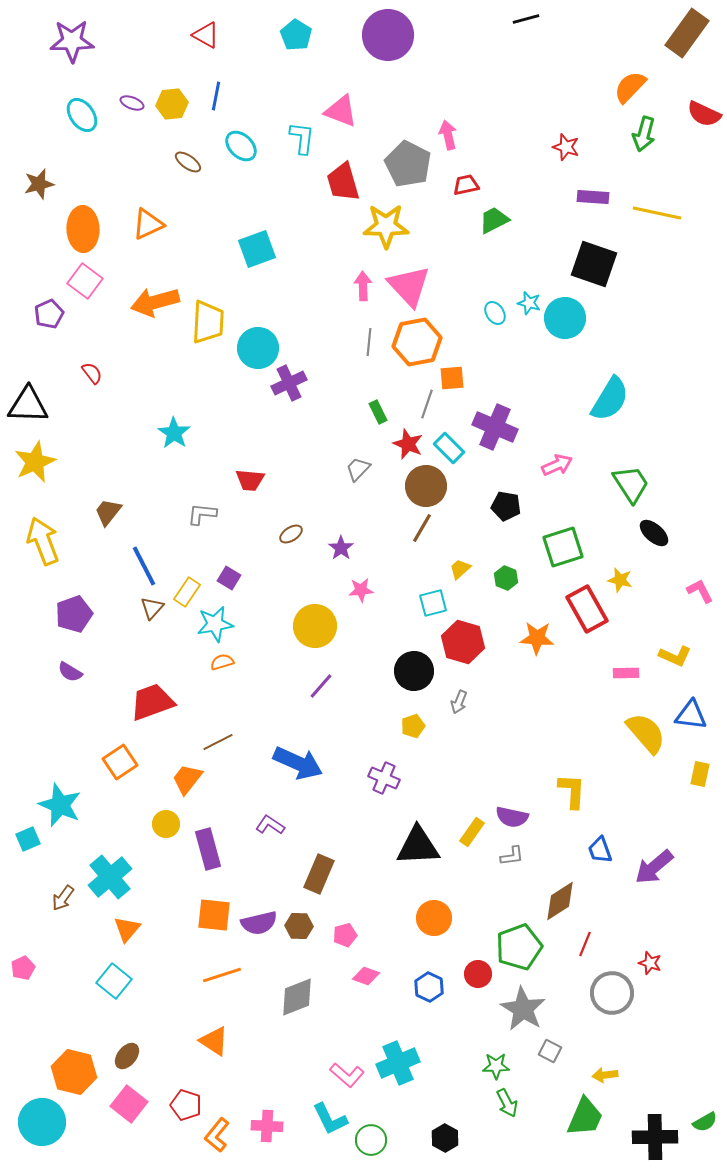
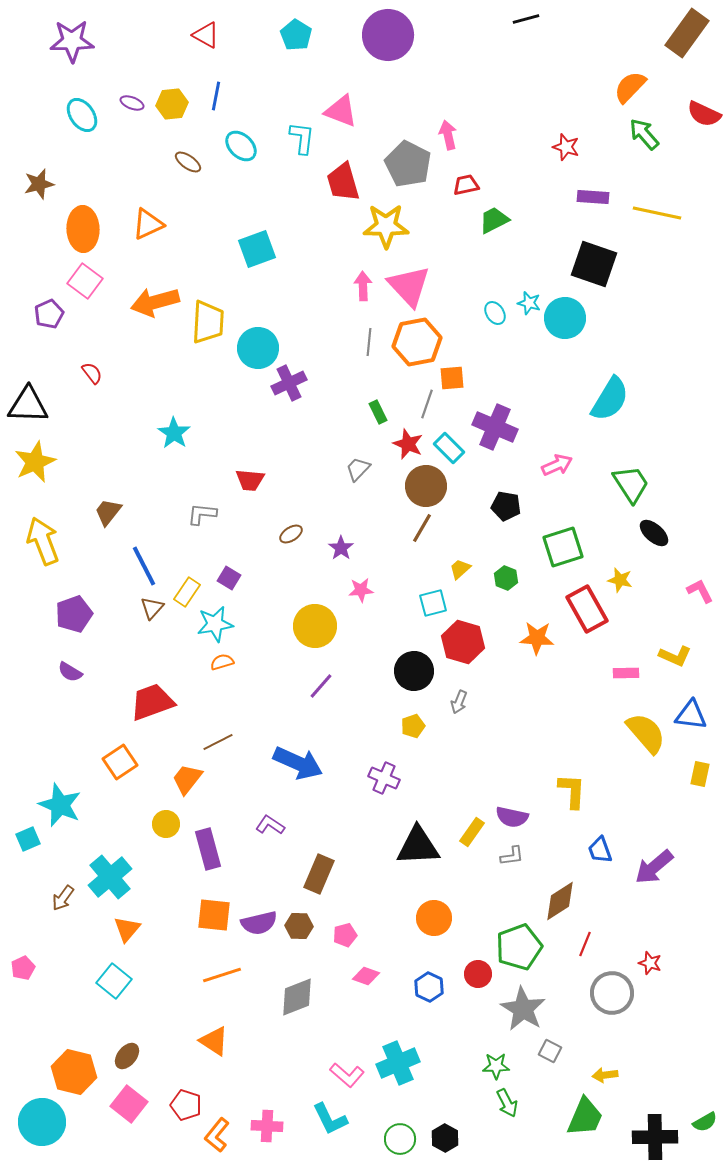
green arrow at (644, 134): rotated 124 degrees clockwise
green circle at (371, 1140): moved 29 px right, 1 px up
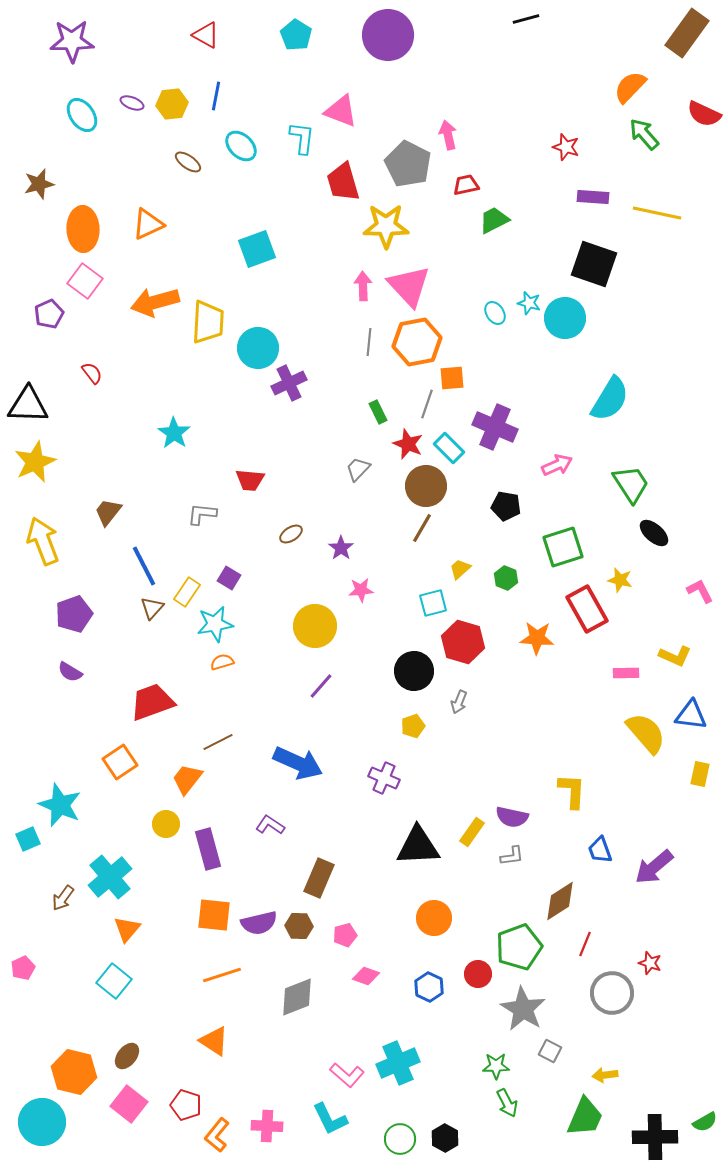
brown rectangle at (319, 874): moved 4 px down
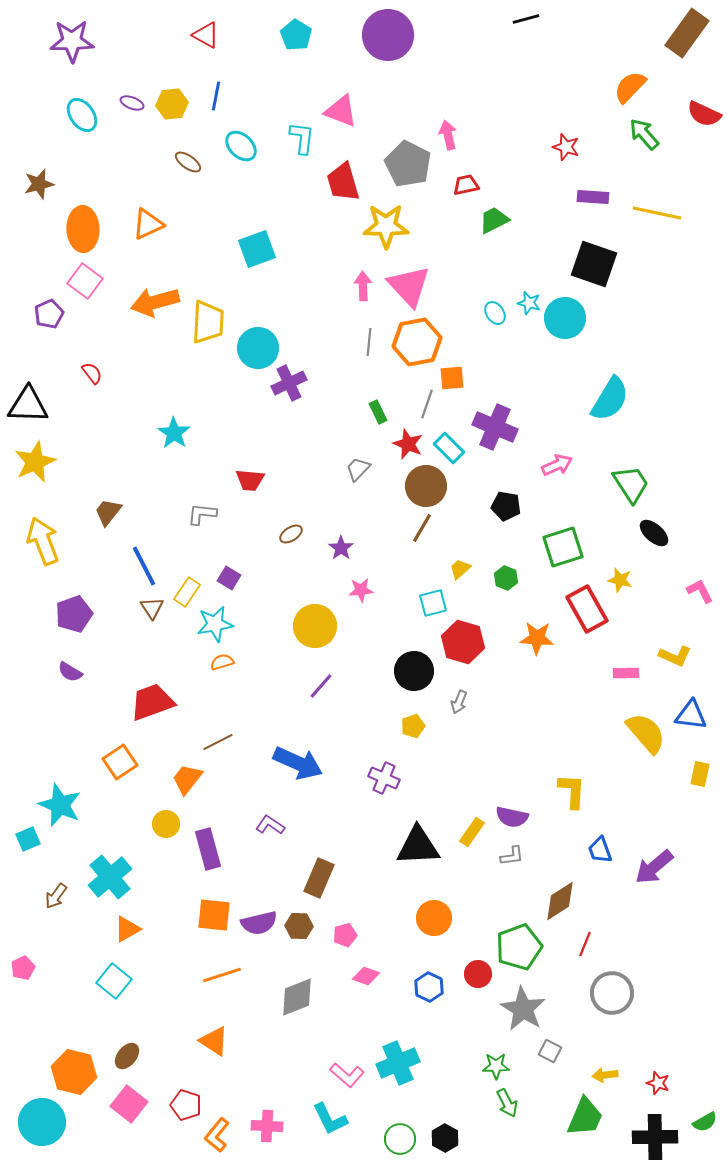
brown triangle at (152, 608): rotated 15 degrees counterclockwise
brown arrow at (63, 898): moved 7 px left, 2 px up
orange triangle at (127, 929): rotated 20 degrees clockwise
red star at (650, 963): moved 8 px right, 120 px down
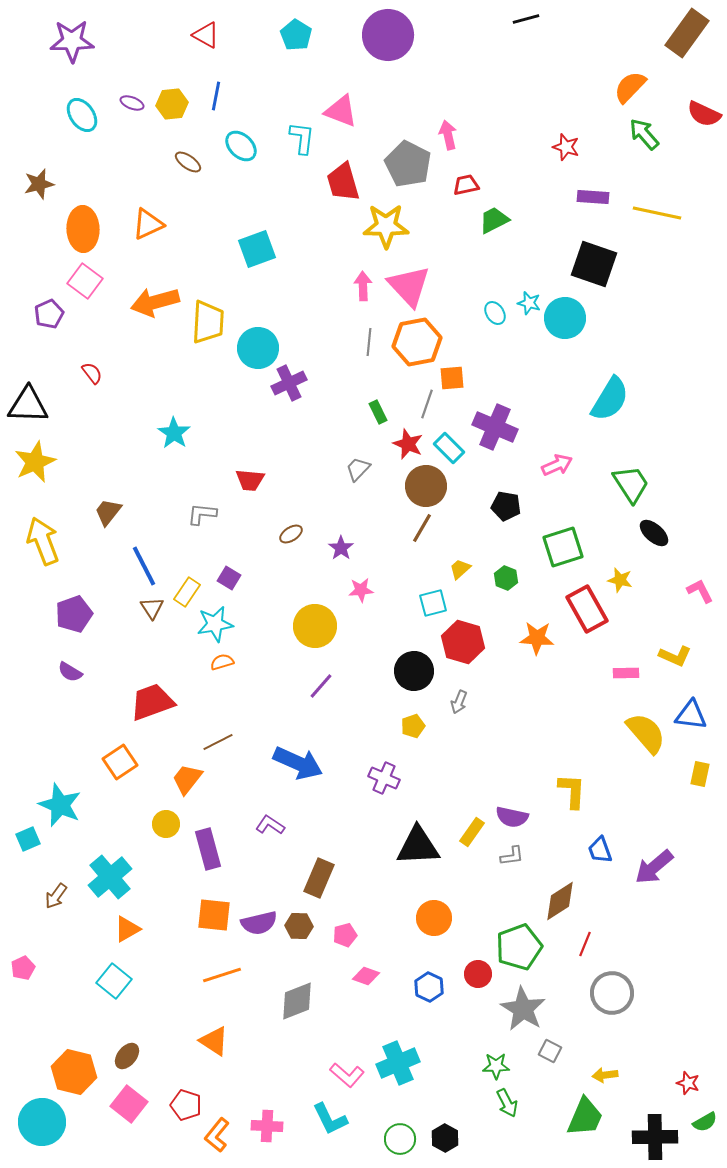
gray diamond at (297, 997): moved 4 px down
red star at (658, 1083): moved 30 px right
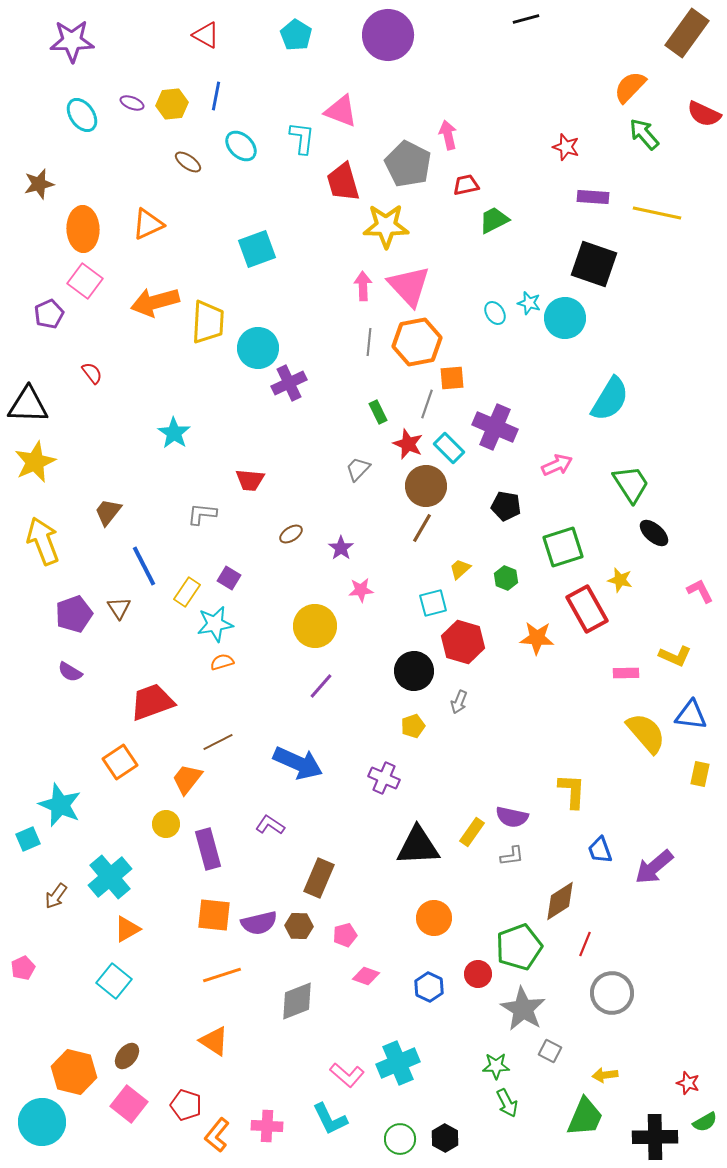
brown triangle at (152, 608): moved 33 px left
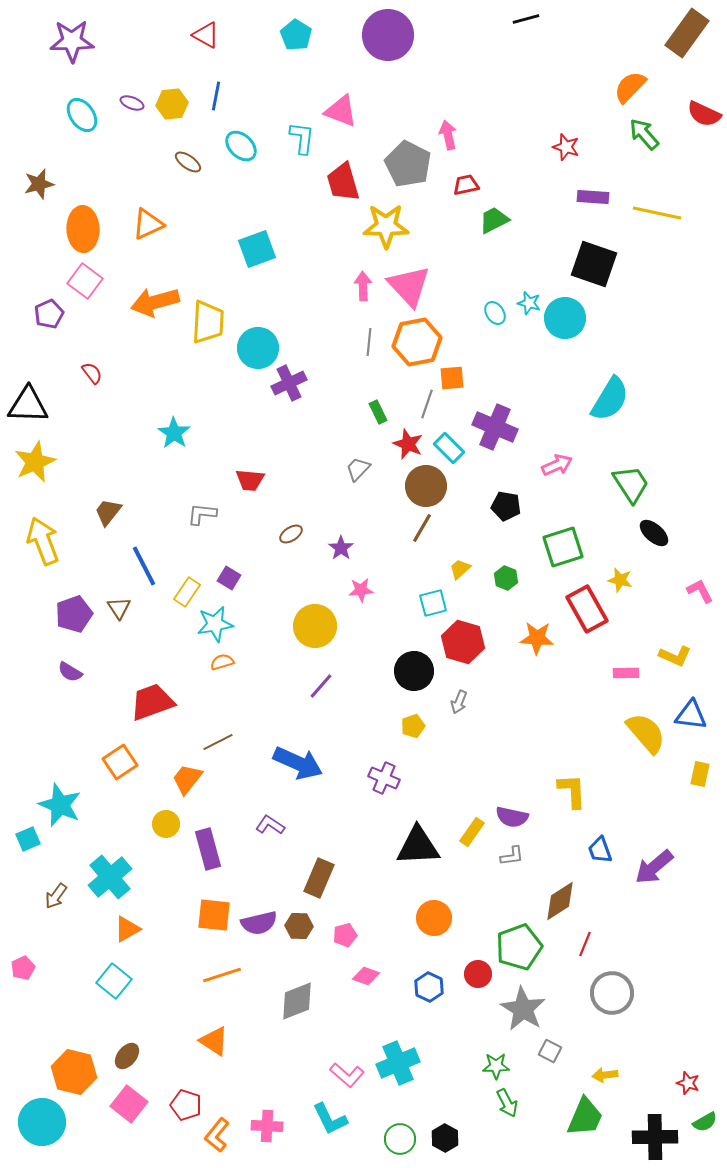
yellow L-shape at (572, 791): rotated 6 degrees counterclockwise
